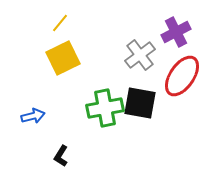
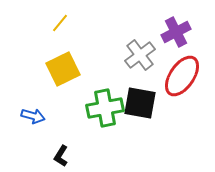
yellow square: moved 11 px down
blue arrow: rotated 30 degrees clockwise
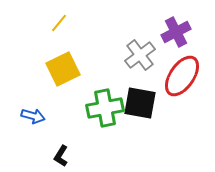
yellow line: moved 1 px left
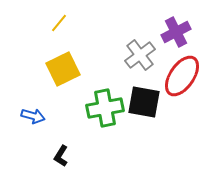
black square: moved 4 px right, 1 px up
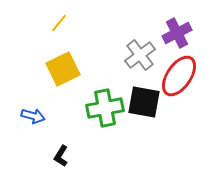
purple cross: moved 1 px right, 1 px down
red ellipse: moved 3 px left
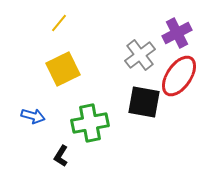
green cross: moved 15 px left, 15 px down
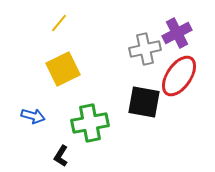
gray cross: moved 5 px right, 6 px up; rotated 24 degrees clockwise
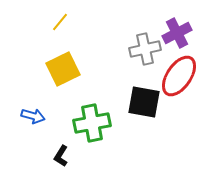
yellow line: moved 1 px right, 1 px up
green cross: moved 2 px right
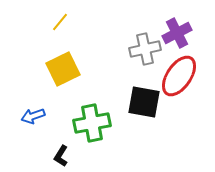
blue arrow: rotated 145 degrees clockwise
